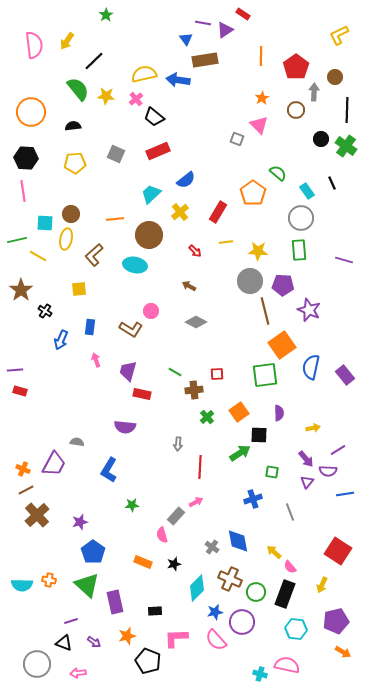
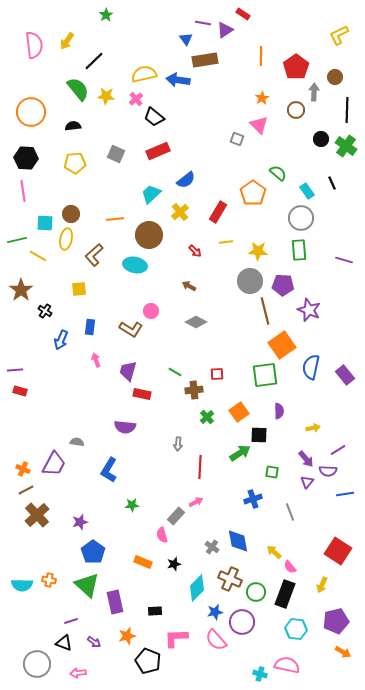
purple semicircle at (279, 413): moved 2 px up
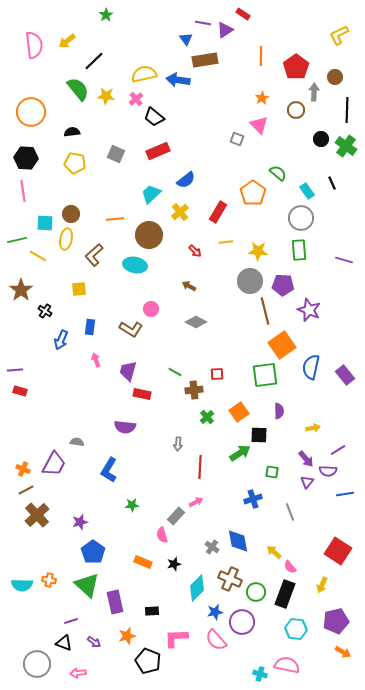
yellow arrow at (67, 41): rotated 18 degrees clockwise
black semicircle at (73, 126): moved 1 px left, 6 px down
yellow pentagon at (75, 163): rotated 15 degrees clockwise
pink circle at (151, 311): moved 2 px up
black rectangle at (155, 611): moved 3 px left
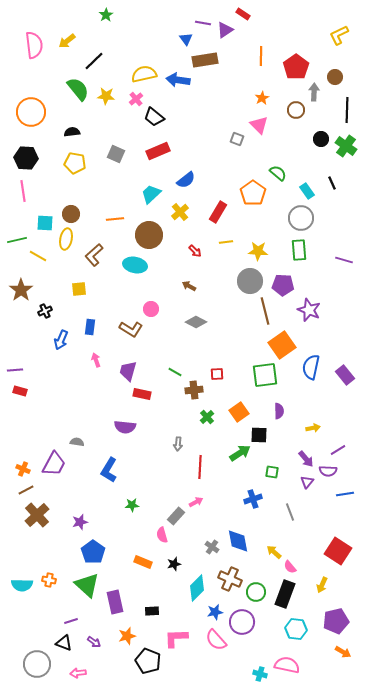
black cross at (45, 311): rotated 32 degrees clockwise
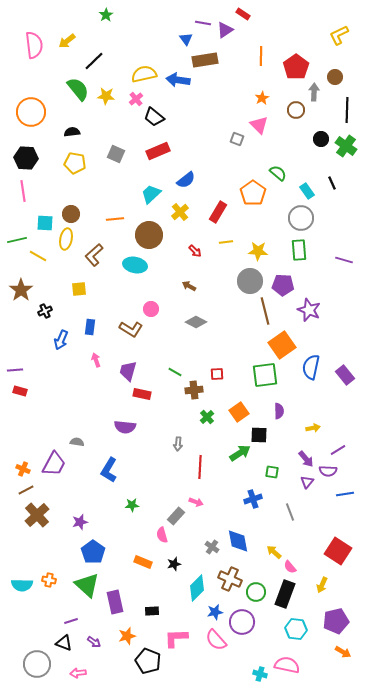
pink arrow at (196, 502): rotated 48 degrees clockwise
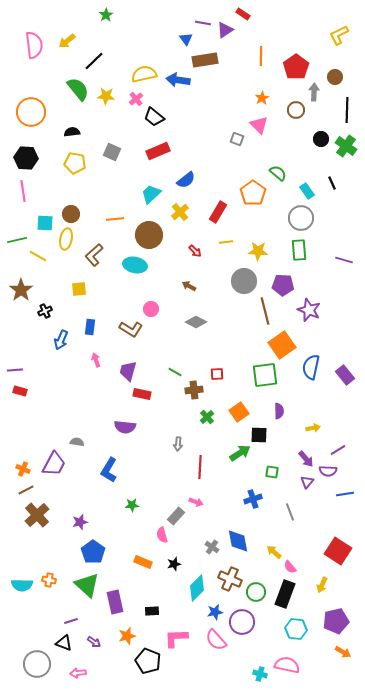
gray square at (116, 154): moved 4 px left, 2 px up
gray circle at (250, 281): moved 6 px left
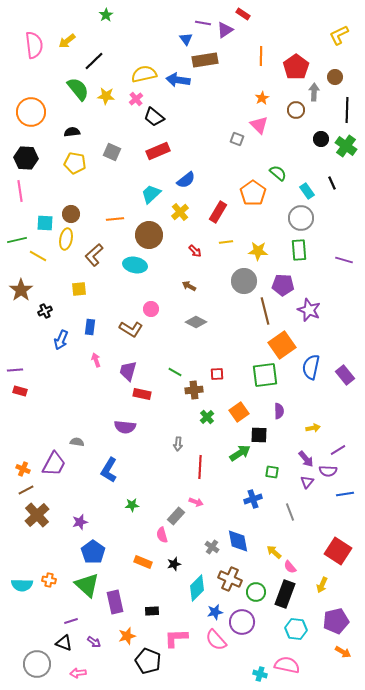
pink line at (23, 191): moved 3 px left
